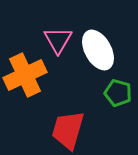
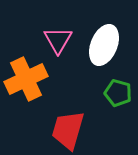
white ellipse: moved 6 px right, 5 px up; rotated 51 degrees clockwise
orange cross: moved 1 px right, 4 px down
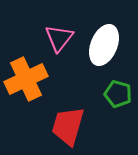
pink triangle: moved 1 px right, 2 px up; rotated 8 degrees clockwise
green pentagon: moved 1 px down
red trapezoid: moved 4 px up
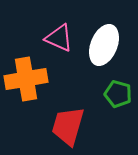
pink triangle: rotated 44 degrees counterclockwise
orange cross: rotated 15 degrees clockwise
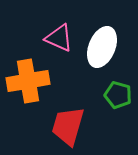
white ellipse: moved 2 px left, 2 px down
orange cross: moved 2 px right, 2 px down
green pentagon: moved 1 px down
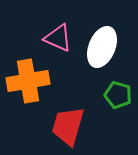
pink triangle: moved 1 px left
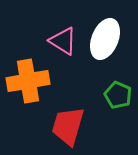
pink triangle: moved 5 px right, 3 px down; rotated 8 degrees clockwise
white ellipse: moved 3 px right, 8 px up
green pentagon: rotated 8 degrees clockwise
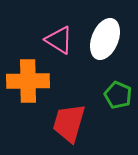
pink triangle: moved 4 px left, 1 px up
orange cross: rotated 9 degrees clockwise
red trapezoid: moved 1 px right, 3 px up
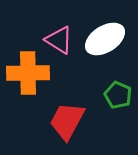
white ellipse: rotated 36 degrees clockwise
orange cross: moved 8 px up
red trapezoid: moved 2 px left, 2 px up; rotated 12 degrees clockwise
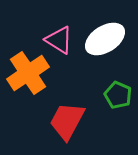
orange cross: rotated 33 degrees counterclockwise
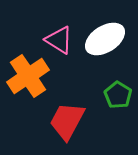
orange cross: moved 3 px down
green pentagon: rotated 8 degrees clockwise
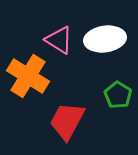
white ellipse: rotated 24 degrees clockwise
orange cross: rotated 24 degrees counterclockwise
